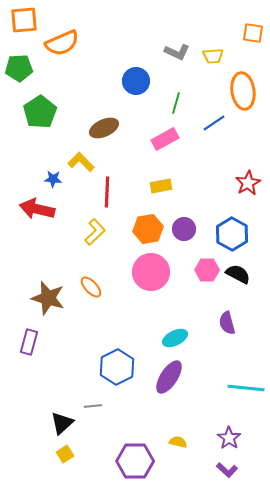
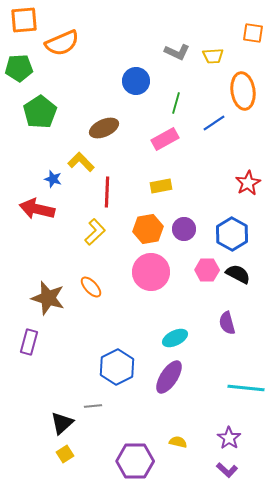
blue star at (53, 179): rotated 12 degrees clockwise
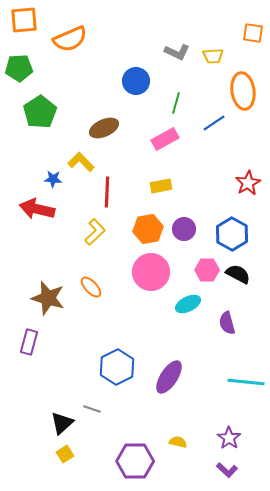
orange semicircle at (62, 43): moved 8 px right, 4 px up
blue star at (53, 179): rotated 12 degrees counterclockwise
cyan ellipse at (175, 338): moved 13 px right, 34 px up
cyan line at (246, 388): moved 6 px up
gray line at (93, 406): moved 1 px left, 3 px down; rotated 24 degrees clockwise
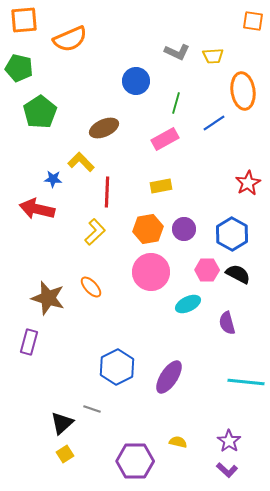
orange square at (253, 33): moved 12 px up
green pentagon at (19, 68): rotated 16 degrees clockwise
purple star at (229, 438): moved 3 px down
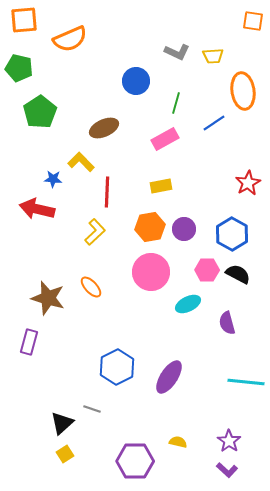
orange hexagon at (148, 229): moved 2 px right, 2 px up
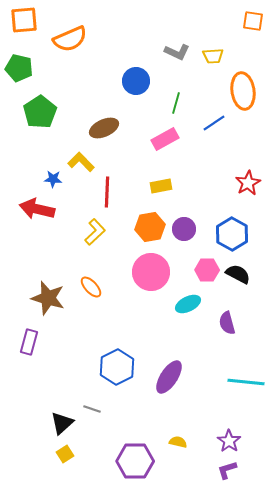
purple L-shape at (227, 470): rotated 120 degrees clockwise
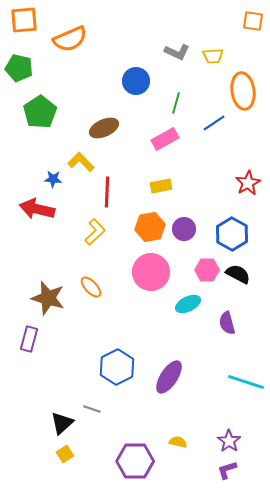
purple rectangle at (29, 342): moved 3 px up
cyan line at (246, 382): rotated 12 degrees clockwise
